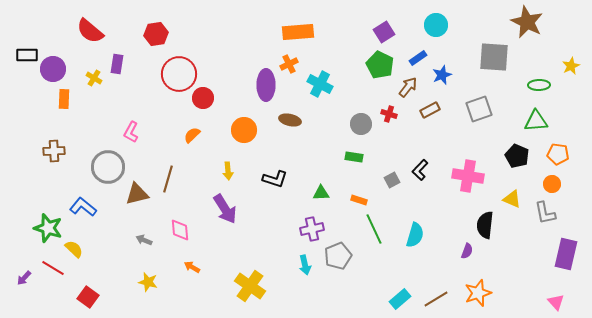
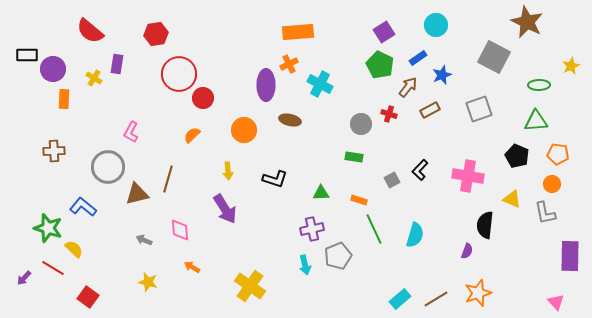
gray square at (494, 57): rotated 24 degrees clockwise
purple rectangle at (566, 254): moved 4 px right, 2 px down; rotated 12 degrees counterclockwise
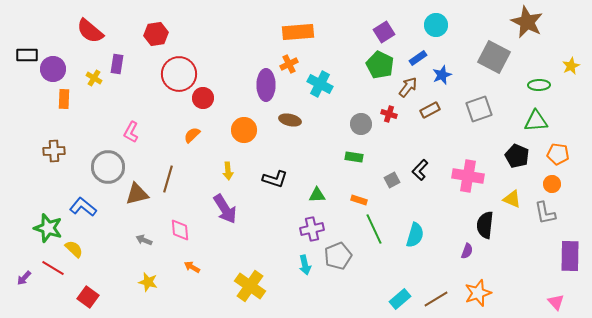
green triangle at (321, 193): moved 4 px left, 2 px down
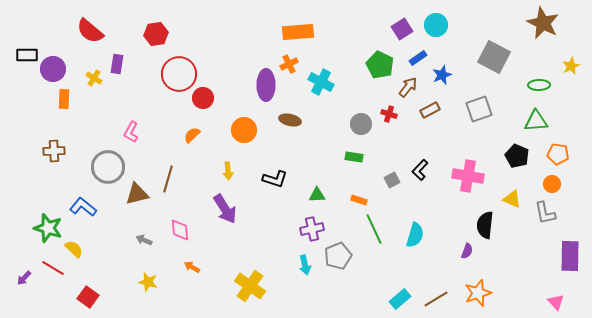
brown star at (527, 22): moved 16 px right, 1 px down
purple square at (384, 32): moved 18 px right, 3 px up
cyan cross at (320, 84): moved 1 px right, 2 px up
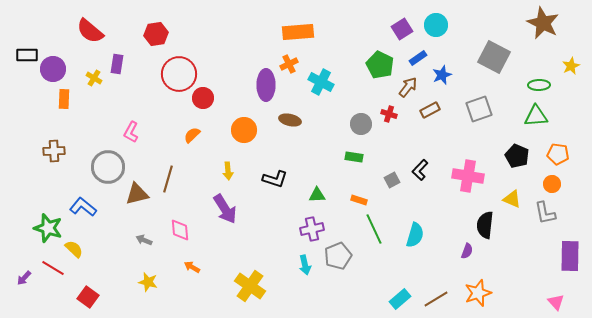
green triangle at (536, 121): moved 5 px up
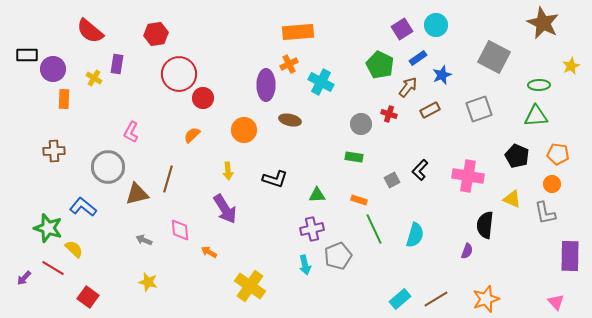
orange arrow at (192, 267): moved 17 px right, 15 px up
orange star at (478, 293): moved 8 px right, 6 px down
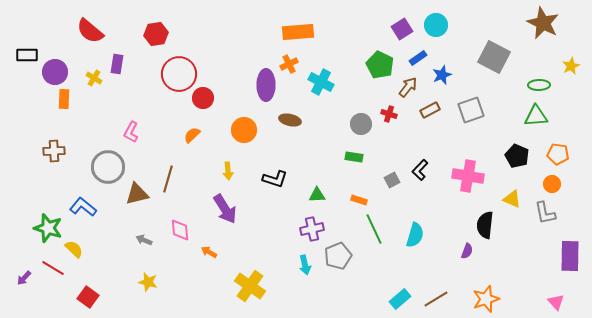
purple circle at (53, 69): moved 2 px right, 3 px down
gray square at (479, 109): moved 8 px left, 1 px down
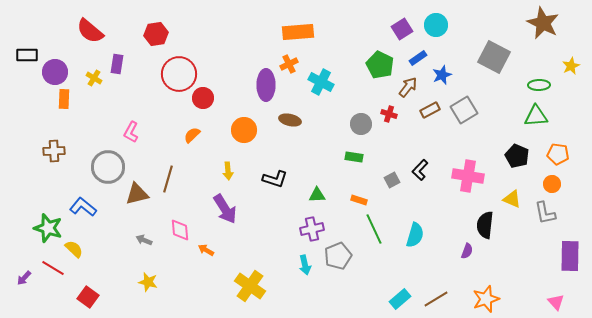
gray square at (471, 110): moved 7 px left; rotated 12 degrees counterclockwise
orange arrow at (209, 252): moved 3 px left, 2 px up
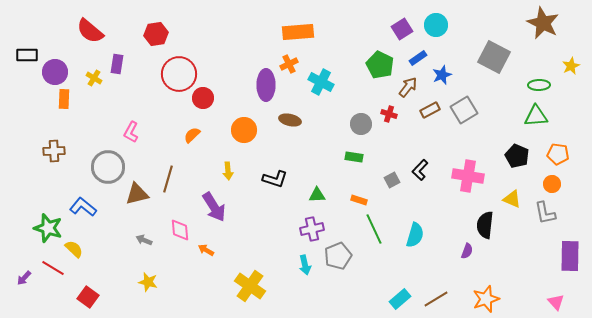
purple arrow at (225, 209): moved 11 px left, 2 px up
